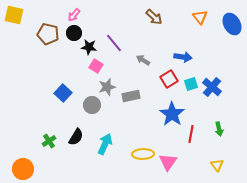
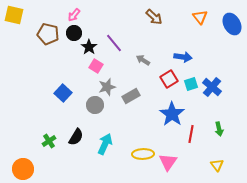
black star: rotated 28 degrees clockwise
gray rectangle: rotated 18 degrees counterclockwise
gray circle: moved 3 px right
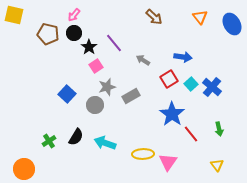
pink square: rotated 24 degrees clockwise
cyan square: rotated 24 degrees counterclockwise
blue square: moved 4 px right, 1 px down
red line: rotated 48 degrees counterclockwise
cyan arrow: moved 1 px up; rotated 95 degrees counterclockwise
orange circle: moved 1 px right
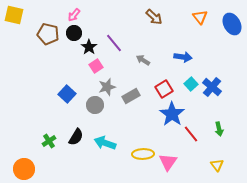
red square: moved 5 px left, 10 px down
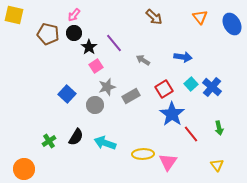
green arrow: moved 1 px up
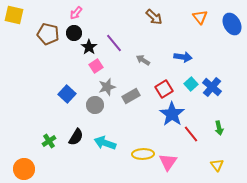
pink arrow: moved 2 px right, 2 px up
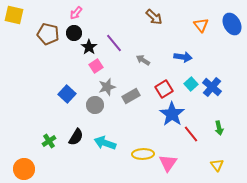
orange triangle: moved 1 px right, 8 px down
pink triangle: moved 1 px down
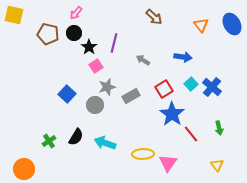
purple line: rotated 54 degrees clockwise
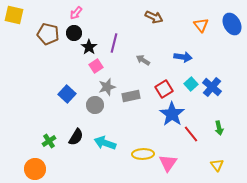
brown arrow: rotated 18 degrees counterclockwise
gray rectangle: rotated 18 degrees clockwise
orange circle: moved 11 px right
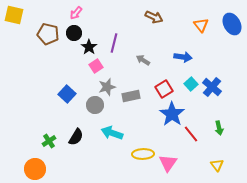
cyan arrow: moved 7 px right, 10 px up
